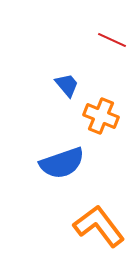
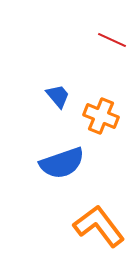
blue trapezoid: moved 9 px left, 11 px down
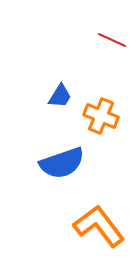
blue trapezoid: moved 2 px right; rotated 72 degrees clockwise
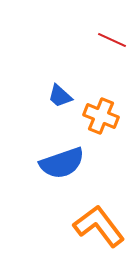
blue trapezoid: rotated 100 degrees clockwise
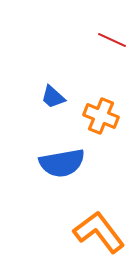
blue trapezoid: moved 7 px left, 1 px down
blue semicircle: rotated 9 degrees clockwise
orange L-shape: moved 6 px down
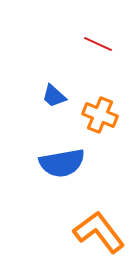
red line: moved 14 px left, 4 px down
blue trapezoid: moved 1 px right, 1 px up
orange cross: moved 1 px left, 1 px up
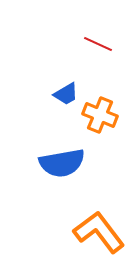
blue trapezoid: moved 12 px right, 2 px up; rotated 72 degrees counterclockwise
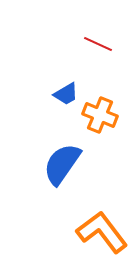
blue semicircle: moved 1 px down; rotated 135 degrees clockwise
orange L-shape: moved 3 px right
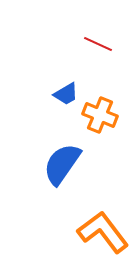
orange L-shape: moved 1 px right
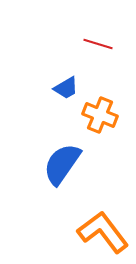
red line: rotated 8 degrees counterclockwise
blue trapezoid: moved 6 px up
